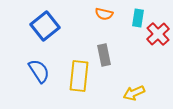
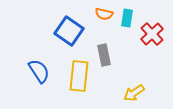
cyan rectangle: moved 11 px left
blue square: moved 24 px right, 5 px down; rotated 16 degrees counterclockwise
red cross: moved 6 px left
yellow arrow: rotated 10 degrees counterclockwise
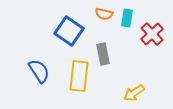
gray rectangle: moved 1 px left, 1 px up
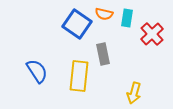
blue square: moved 8 px right, 7 px up
blue semicircle: moved 2 px left
yellow arrow: rotated 40 degrees counterclockwise
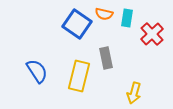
gray rectangle: moved 3 px right, 4 px down
yellow rectangle: rotated 8 degrees clockwise
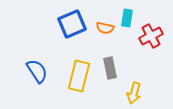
orange semicircle: moved 1 px right, 14 px down
blue square: moved 5 px left; rotated 32 degrees clockwise
red cross: moved 1 px left, 2 px down; rotated 15 degrees clockwise
gray rectangle: moved 4 px right, 10 px down
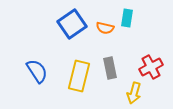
blue square: rotated 12 degrees counterclockwise
red cross: moved 31 px down
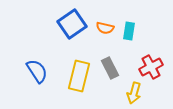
cyan rectangle: moved 2 px right, 13 px down
gray rectangle: rotated 15 degrees counterclockwise
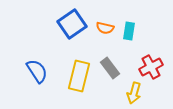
gray rectangle: rotated 10 degrees counterclockwise
